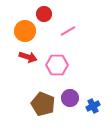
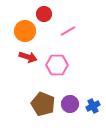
purple circle: moved 6 px down
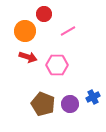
blue cross: moved 9 px up
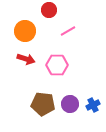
red circle: moved 5 px right, 4 px up
red arrow: moved 2 px left, 2 px down
blue cross: moved 8 px down
brown pentagon: rotated 15 degrees counterclockwise
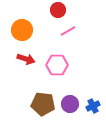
red circle: moved 9 px right
orange circle: moved 3 px left, 1 px up
blue cross: moved 1 px down
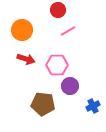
purple circle: moved 18 px up
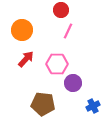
red circle: moved 3 px right
pink line: rotated 35 degrees counterclockwise
red arrow: rotated 66 degrees counterclockwise
pink hexagon: moved 1 px up
purple circle: moved 3 px right, 3 px up
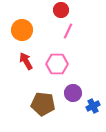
red arrow: moved 2 px down; rotated 72 degrees counterclockwise
purple circle: moved 10 px down
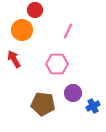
red circle: moved 26 px left
red arrow: moved 12 px left, 2 px up
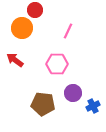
orange circle: moved 2 px up
red arrow: moved 1 px right, 1 px down; rotated 24 degrees counterclockwise
